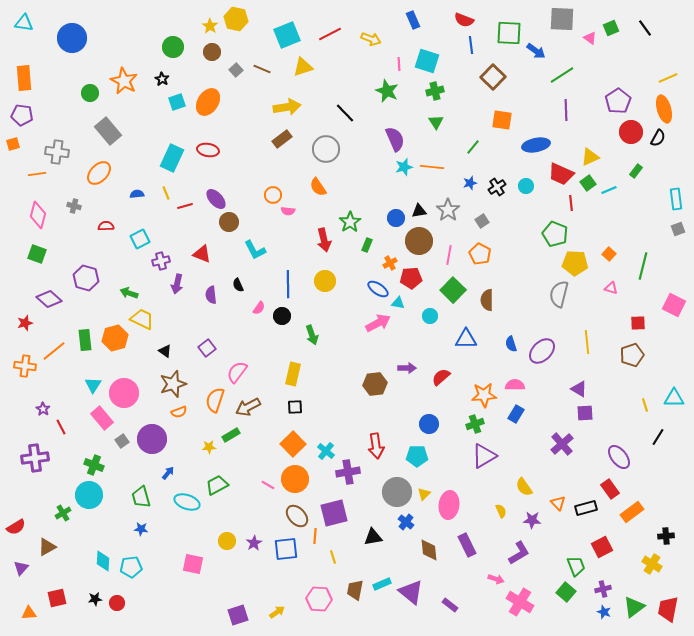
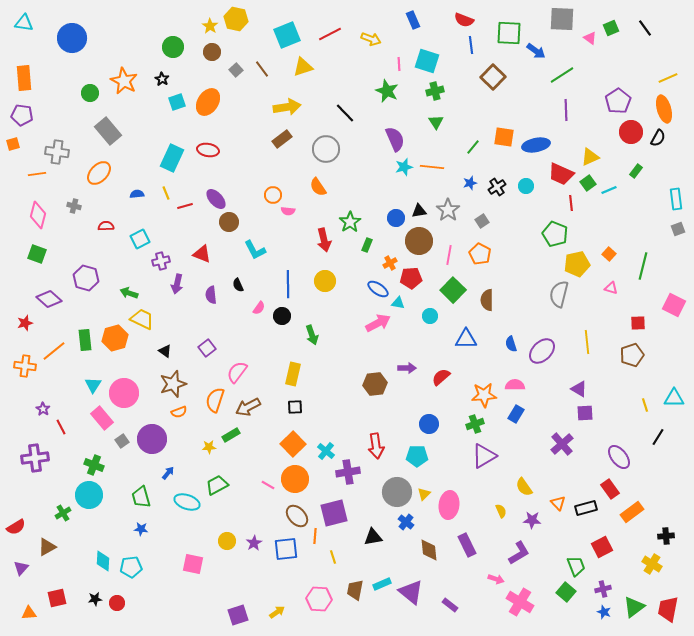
brown line at (262, 69): rotated 30 degrees clockwise
orange square at (502, 120): moved 2 px right, 17 px down
yellow pentagon at (575, 263): moved 2 px right, 1 px down; rotated 15 degrees counterclockwise
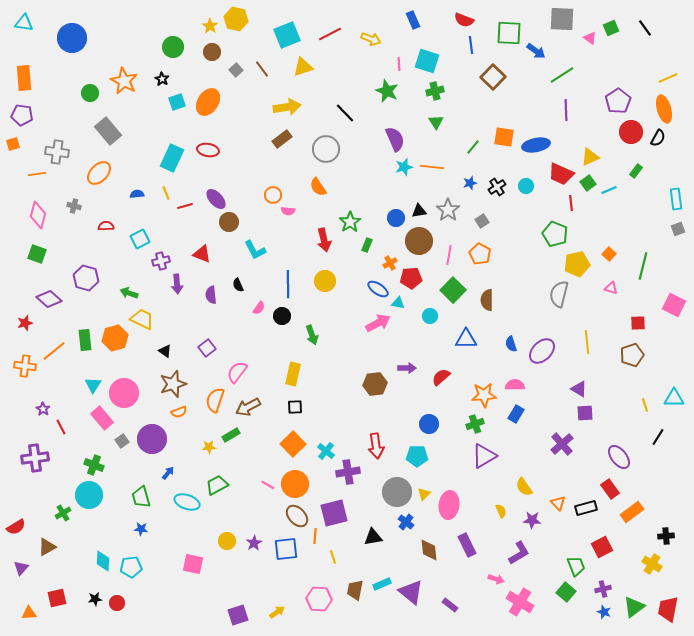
purple arrow at (177, 284): rotated 18 degrees counterclockwise
orange circle at (295, 479): moved 5 px down
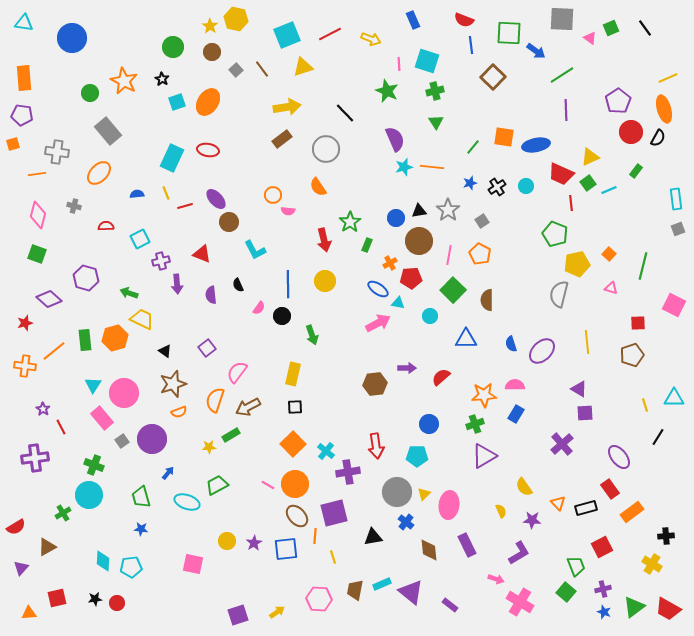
red trapezoid at (668, 609): rotated 72 degrees counterclockwise
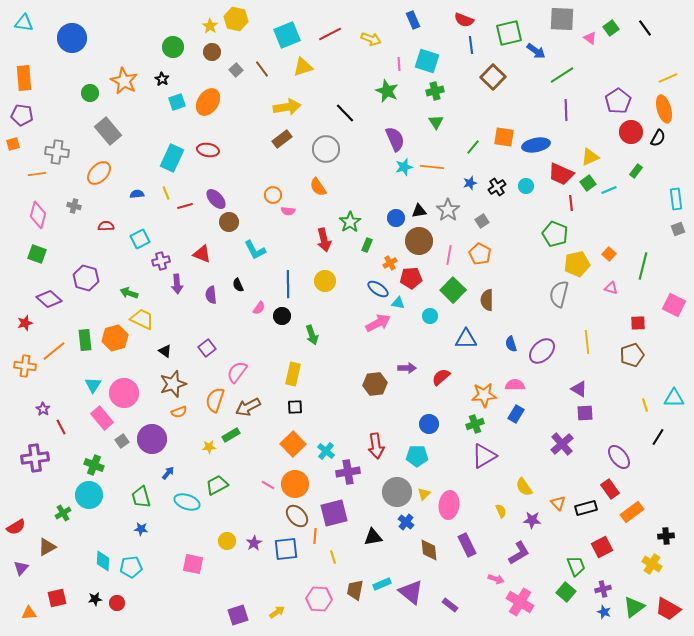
green square at (611, 28): rotated 14 degrees counterclockwise
green square at (509, 33): rotated 16 degrees counterclockwise
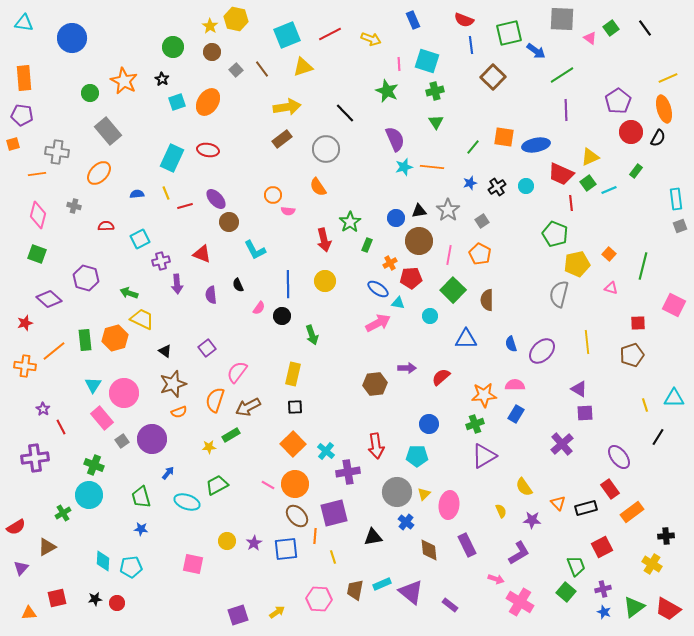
gray square at (678, 229): moved 2 px right, 3 px up
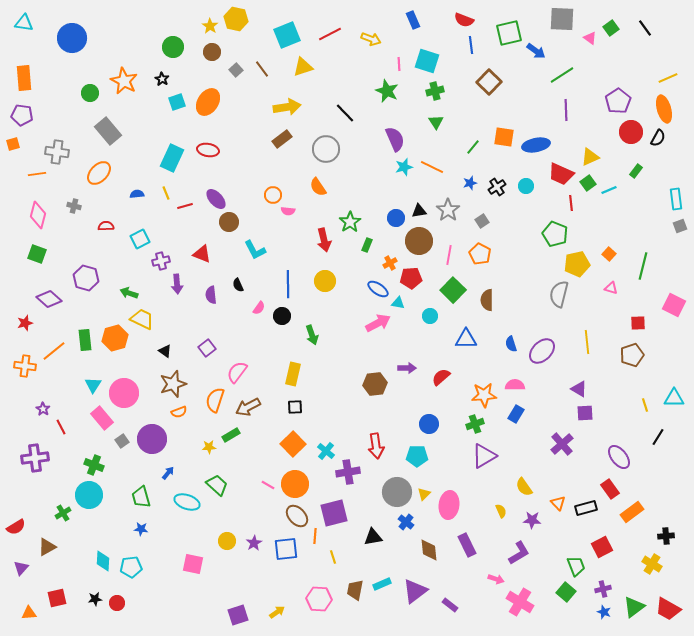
brown square at (493, 77): moved 4 px left, 5 px down
orange line at (432, 167): rotated 20 degrees clockwise
green trapezoid at (217, 485): rotated 70 degrees clockwise
purple triangle at (411, 592): moved 4 px right, 1 px up; rotated 44 degrees clockwise
